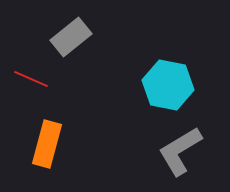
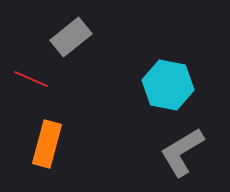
gray L-shape: moved 2 px right, 1 px down
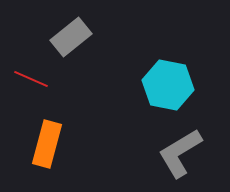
gray L-shape: moved 2 px left, 1 px down
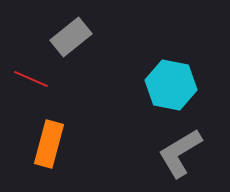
cyan hexagon: moved 3 px right
orange rectangle: moved 2 px right
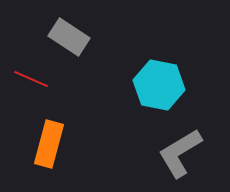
gray rectangle: moved 2 px left; rotated 72 degrees clockwise
cyan hexagon: moved 12 px left
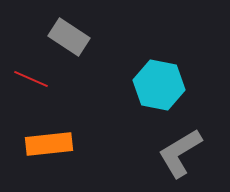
orange rectangle: rotated 69 degrees clockwise
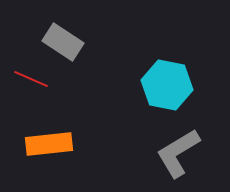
gray rectangle: moved 6 px left, 5 px down
cyan hexagon: moved 8 px right
gray L-shape: moved 2 px left
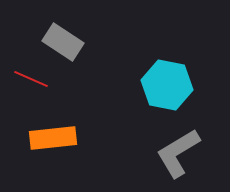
orange rectangle: moved 4 px right, 6 px up
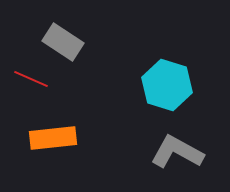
cyan hexagon: rotated 6 degrees clockwise
gray L-shape: moved 1 px left, 1 px up; rotated 60 degrees clockwise
